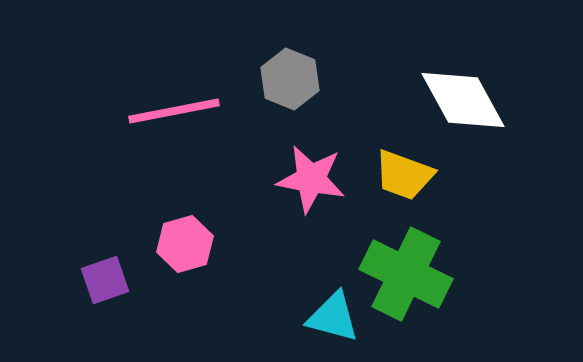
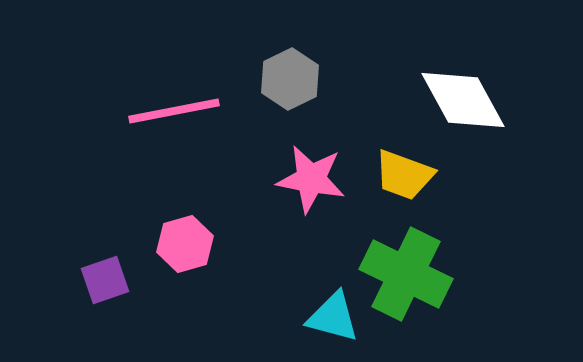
gray hexagon: rotated 12 degrees clockwise
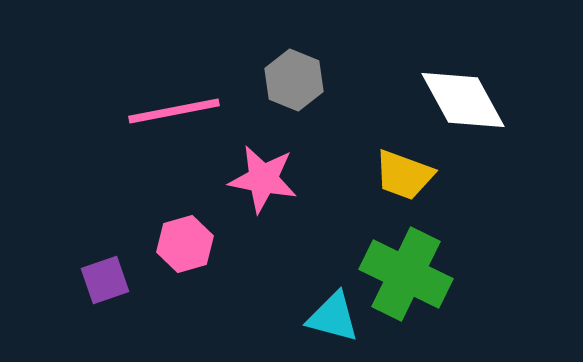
gray hexagon: moved 4 px right, 1 px down; rotated 12 degrees counterclockwise
pink star: moved 48 px left
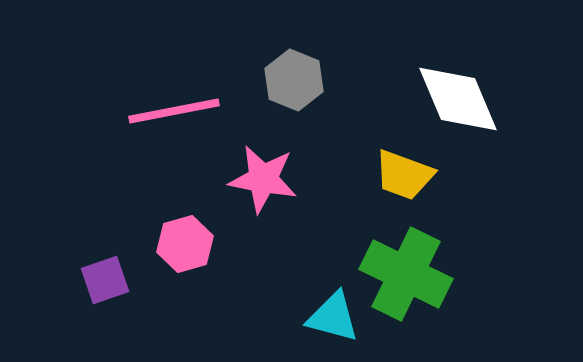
white diamond: moved 5 px left, 1 px up; rotated 6 degrees clockwise
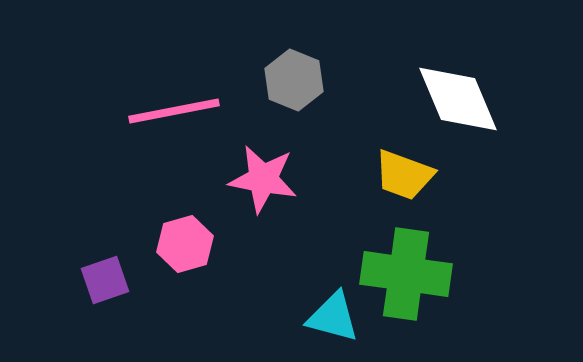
green cross: rotated 18 degrees counterclockwise
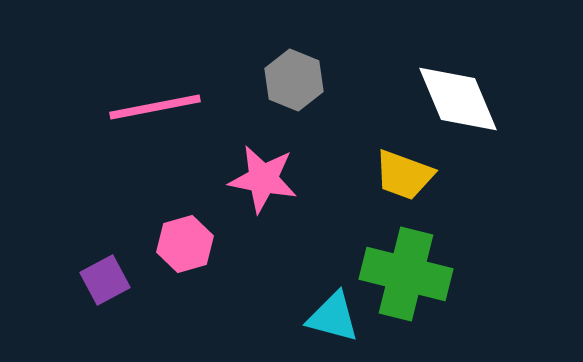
pink line: moved 19 px left, 4 px up
green cross: rotated 6 degrees clockwise
purple square: rotated 9 degrees counterclockwise
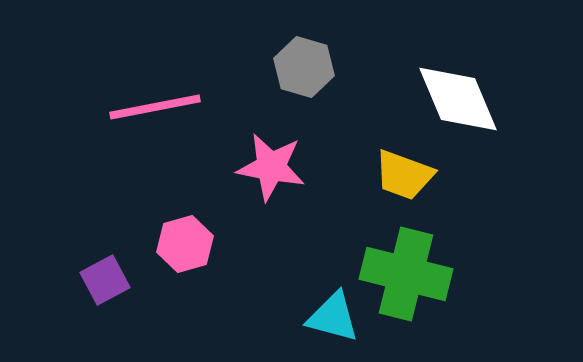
gray hexagon: moved 10 px right, 13 px up; rotated 6 degrees counterclockwise
pink star: moved 8 px right, 12 px up
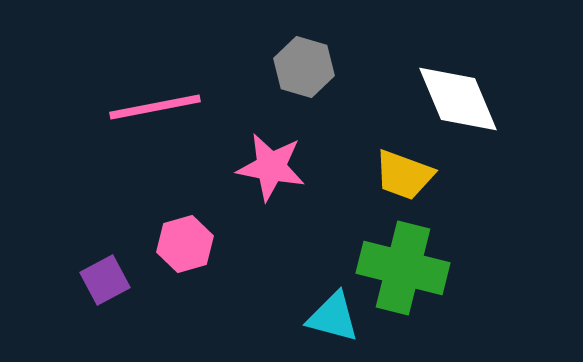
green cross: moved 3 px left, 6 px up
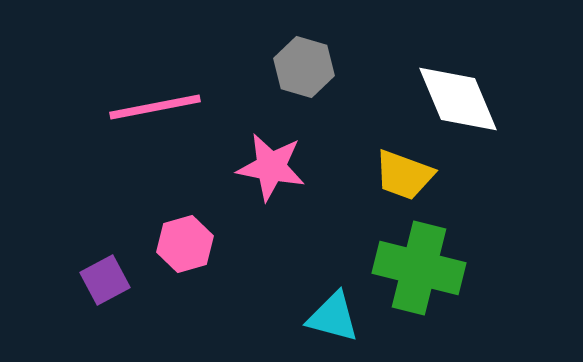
green cross: moved 16 px right
